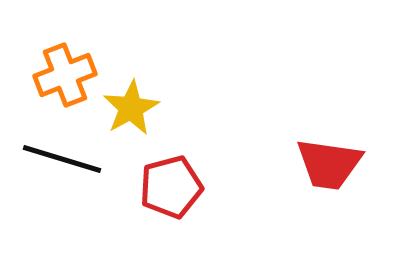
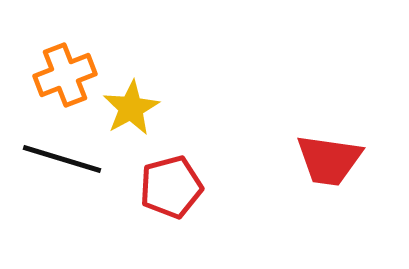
red trapezoid: moved 4 px up
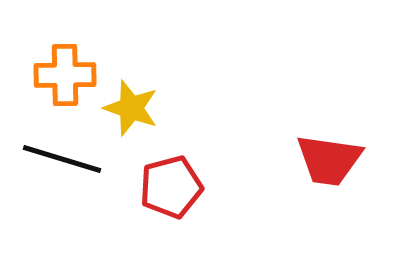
orange cross: rotated 20 degrees clockwise
yellow star: rotated 24 degrees counterclockwise
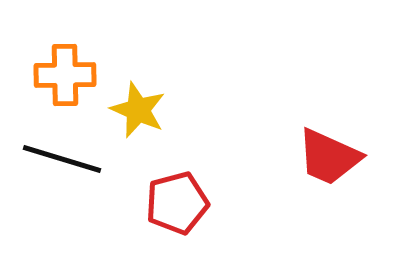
yellow star: moved 7 px right, 2 px down; rotated 4 degrees clockwise
red trapezoid: moved 3 px up; rotated 16 degrees clockwise
red pentagon: moved 6 px right, 16 px down
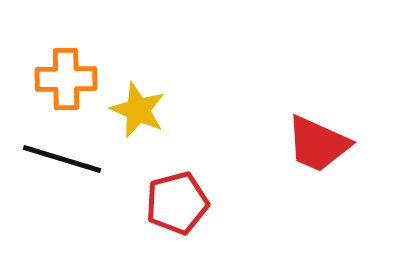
orange cross: moved 1 px right, 4 px down
red trapezoid: moved 11 px left, 13 px up
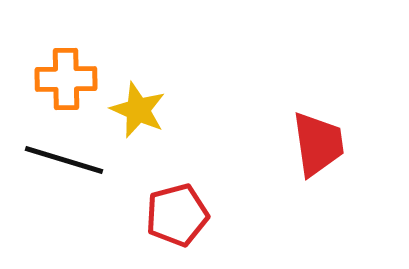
red trapezoid: rotated 122 degrees counterclockwise
black line: moved 2 px right, 1 px down
red pentagon: moved 12 px down
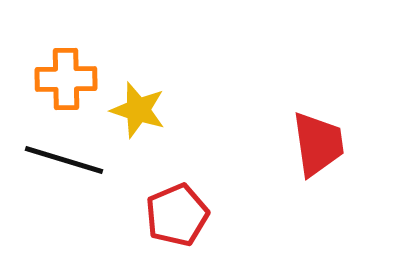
yellow star: rotated 6 degrees counterclockwise
red pentagon: rotated 8 degrees counterclockwise
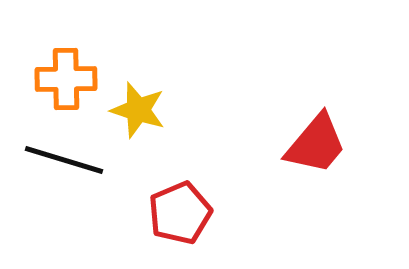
red trapezoid: moved 2 px left; rotated 48 degrees clockwise
red pentagon: moved 3 px right, 2 px up
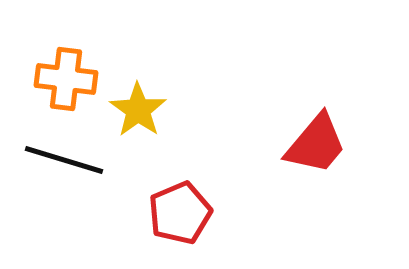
orange cross: rotated 8 degrees clockwise
yellow star: rotated 18 degrees clockwise
